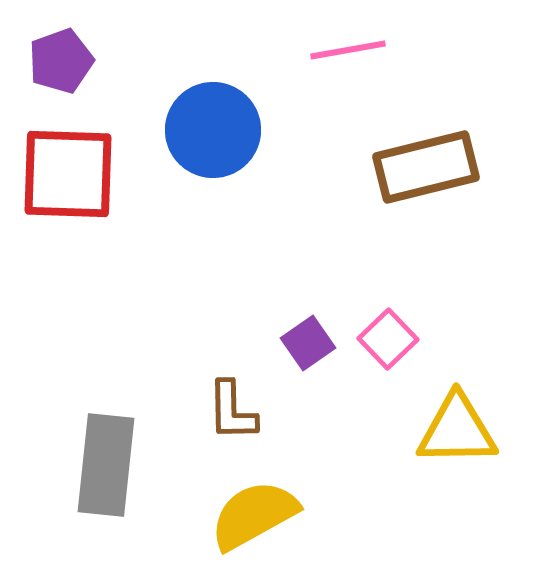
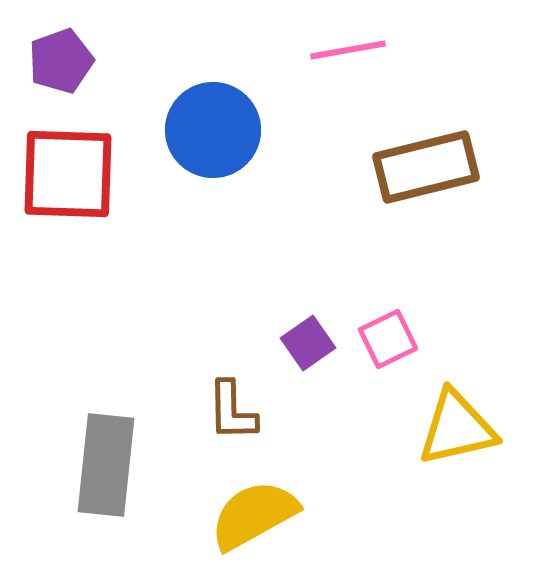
pink square: rotated 18 degrees clockwise
yellow triangle: moved 2 px up; rotated 12 degrees counterclockwise
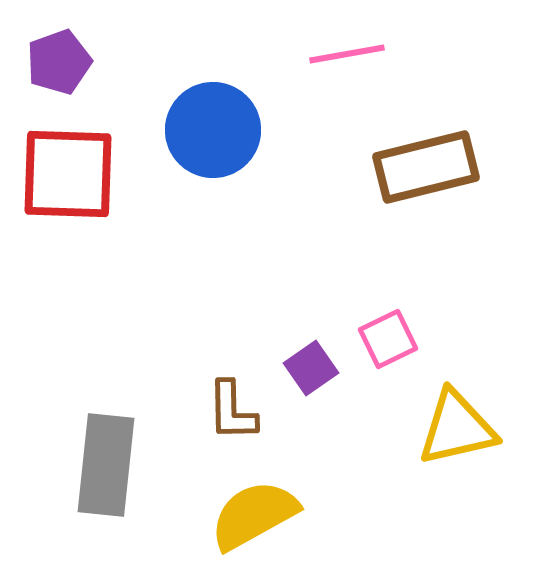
pink line: moved 1 px left, 4 px down
purple pentagon: moved 2 px left, 1 px down
purple square: moved 3 px right, 25 px down
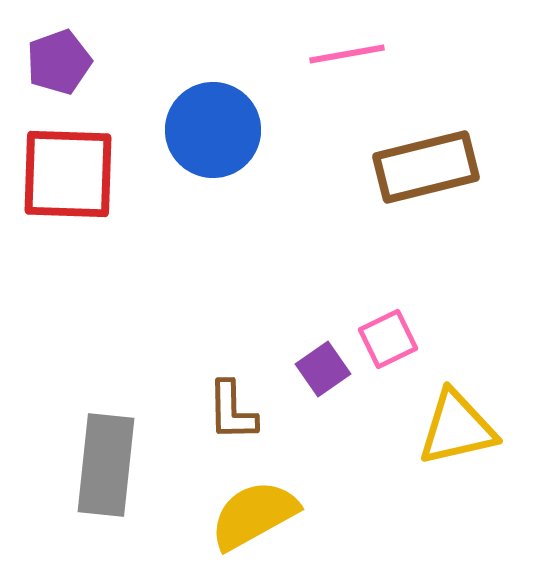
purple square: moved 12 px right, 1 px down
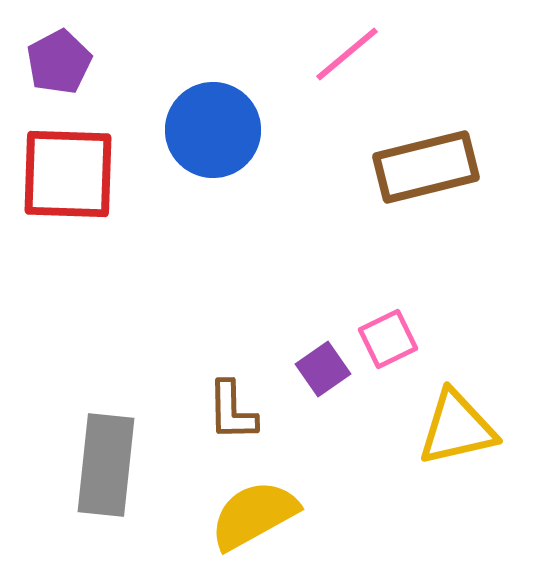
pink line: rotated 30 degrees counterclockwise
purple pentagon: rotated 8 degrees counterclockwise
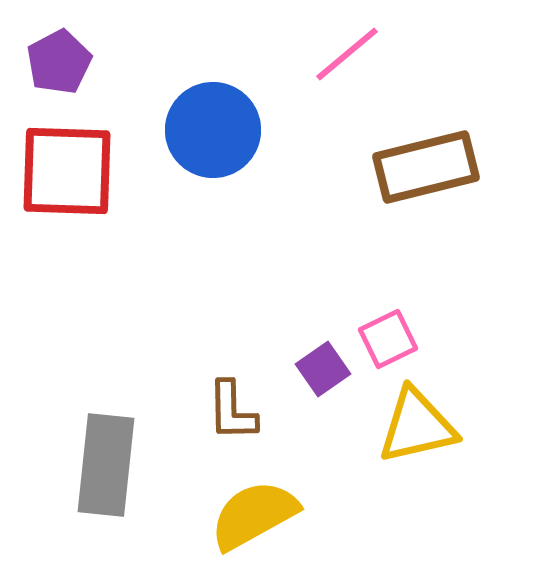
red square: moved 1 px left, 3 px up
yellow triangle: moved 40 px left, 2 px up
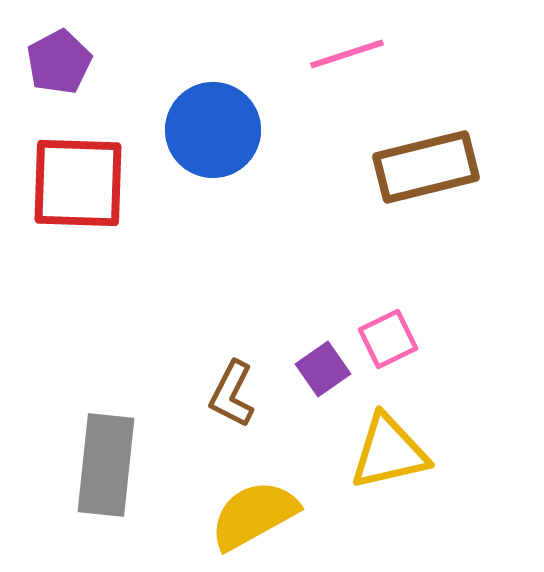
pink line: rotated 22 degrees clockwise
red square: moved 11 px right, 12 px down
brown L-shape: moved 17 px up; rotated 28 degrees clockwise
yellow triangle: moved 28 px left, 26 px down
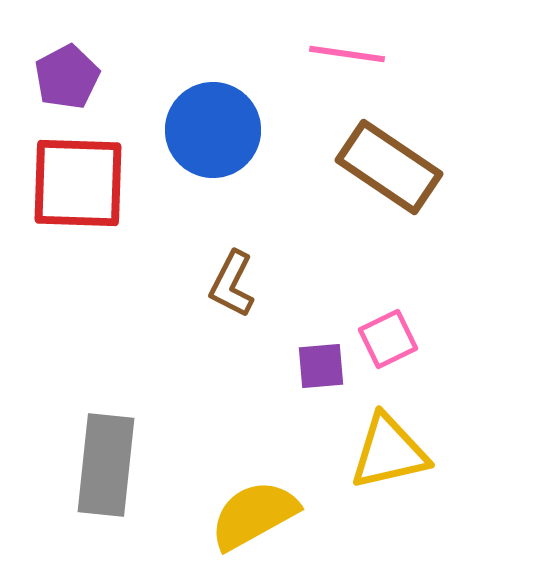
pink line: rotated 26 degrees clockwise
purple pentagon: moved 8 px right, 15 px down
brown rectangle: moved 37 px left; rotated 48 degrees clockwise
purple square: moved 2 px left, 3 px up; rotated 30 degrees clockwise
brown L-shape: moved 110 px up
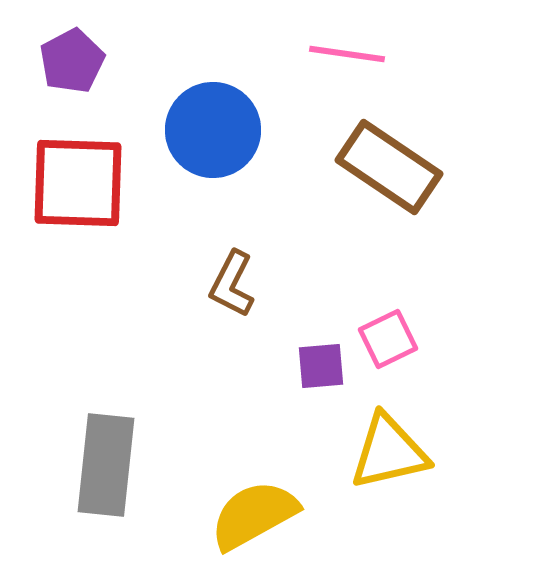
purple pentagon: moved 5 px right, 16 px up
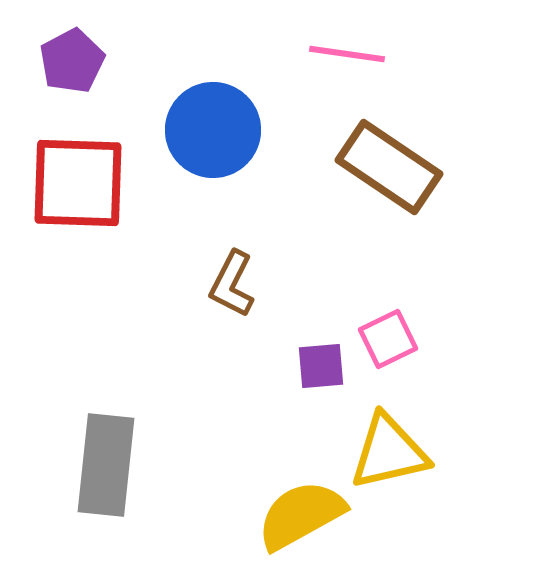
yellow semicircle: moved 47 px right
